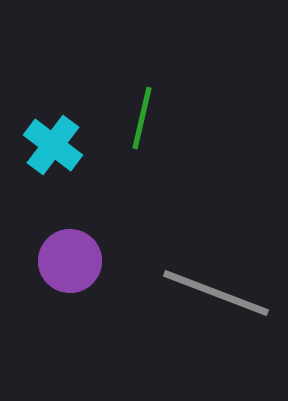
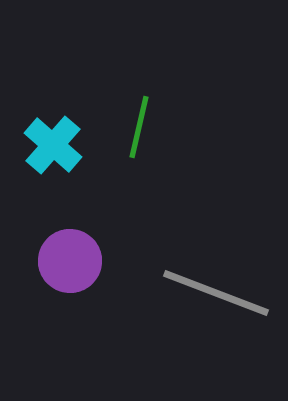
green line: moved 3 px left, 9 px down
cyan cross: rotated 4 degrees clockwise
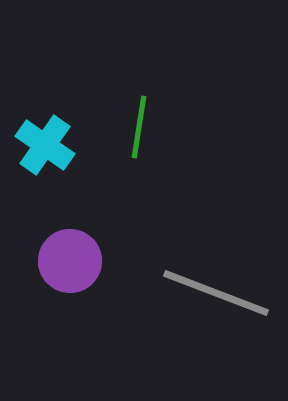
green line: rotated 4 degrees counterclockwise
cyan cross: moved 8 px left; rotated 6 degrees counterclockwise
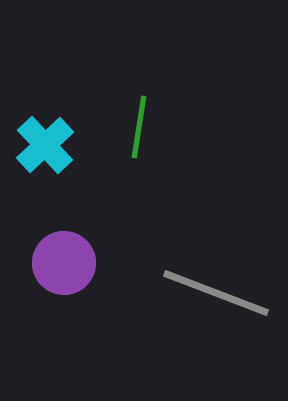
cyan cross: rotated 12 degrees clockwise
purple circle: moved 6 px left, 2 px down
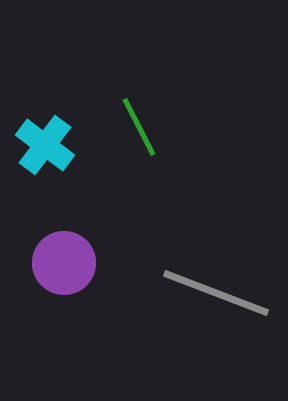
green line: rotated 36 degrees counterclockwise
cyan cross: rotated 10 degrees counterclockwise
